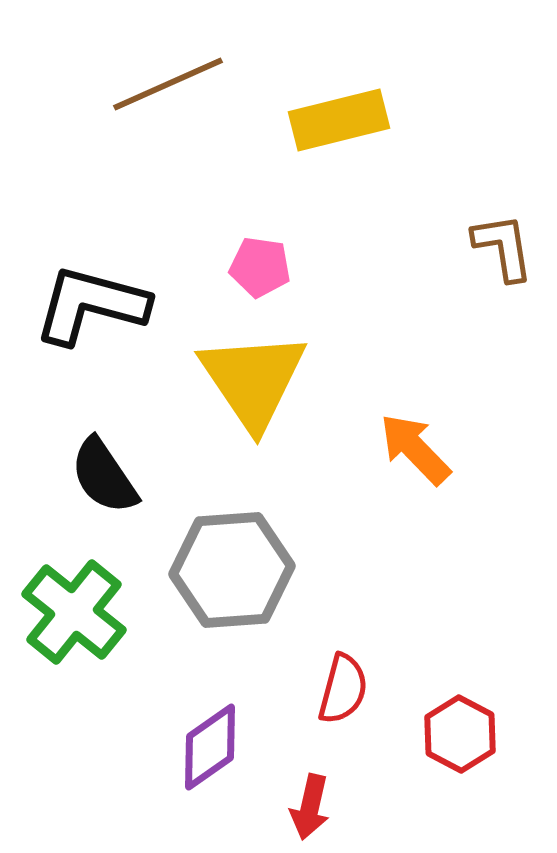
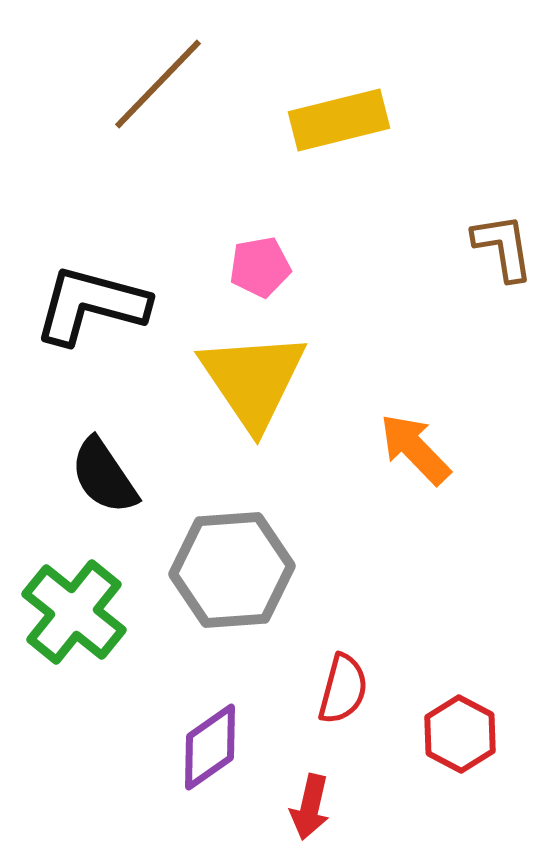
brown line: moved 10 px left; rotated 22 degrees counterclockwise
pink pentagon: rotated 18 degrees counterclockwise
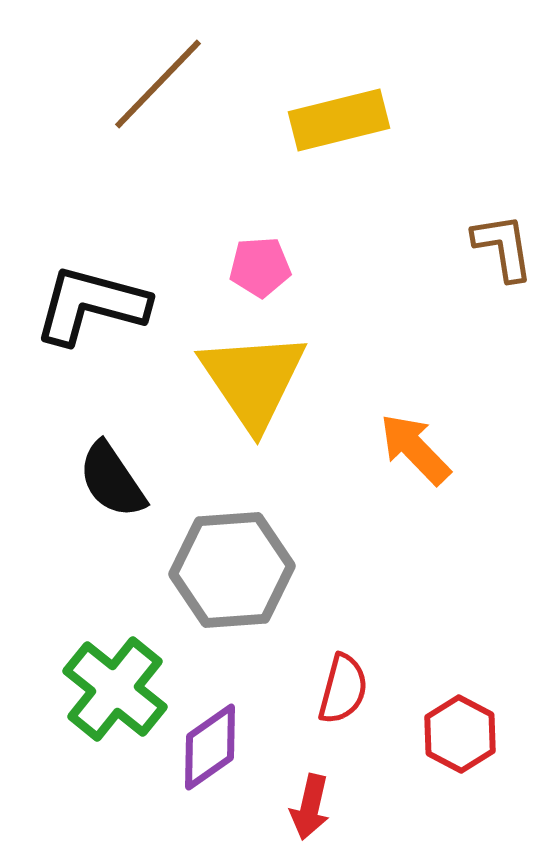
pink pentagon: rotated 6 degrees clockwise
black semicircle: moved 8 px right, 4 px down
green cross: moved 41 px right, 77 px down
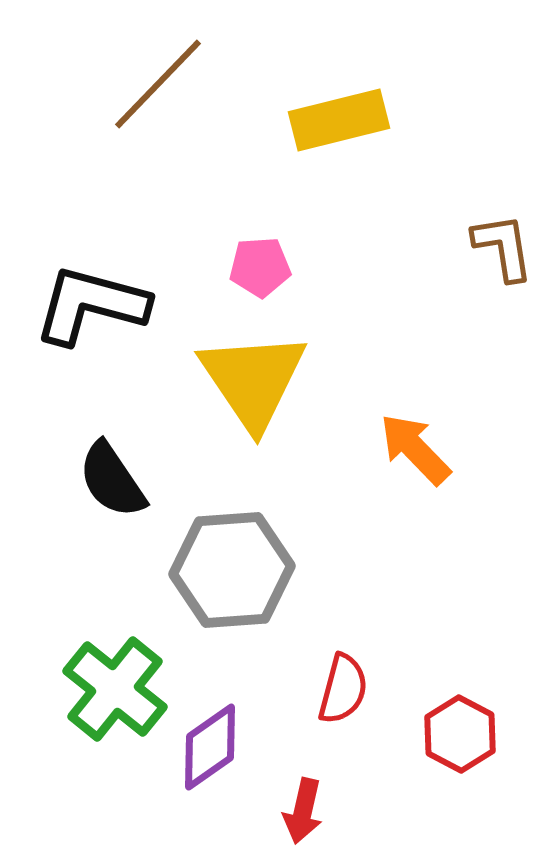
red arrow: moved 7 px left, 4 px down
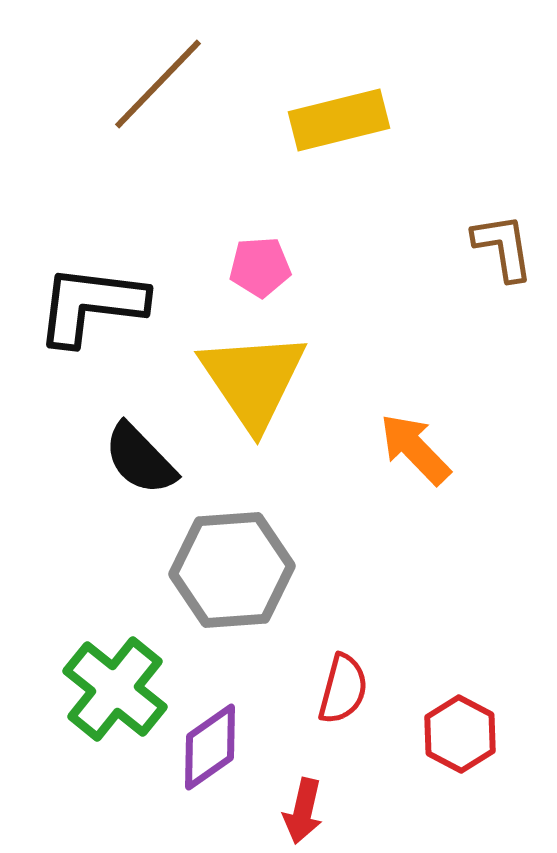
black L-shape: rotated 8 degrees counterclockwise
black semicircle: moved 28 px right, 21 px up; rotated 10 degrees counterclockwise
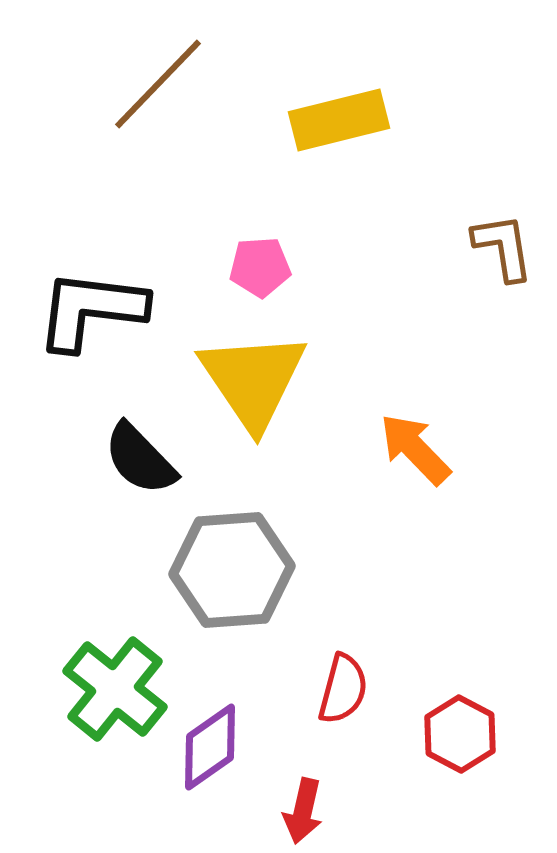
black L-shape: moved 5 px down
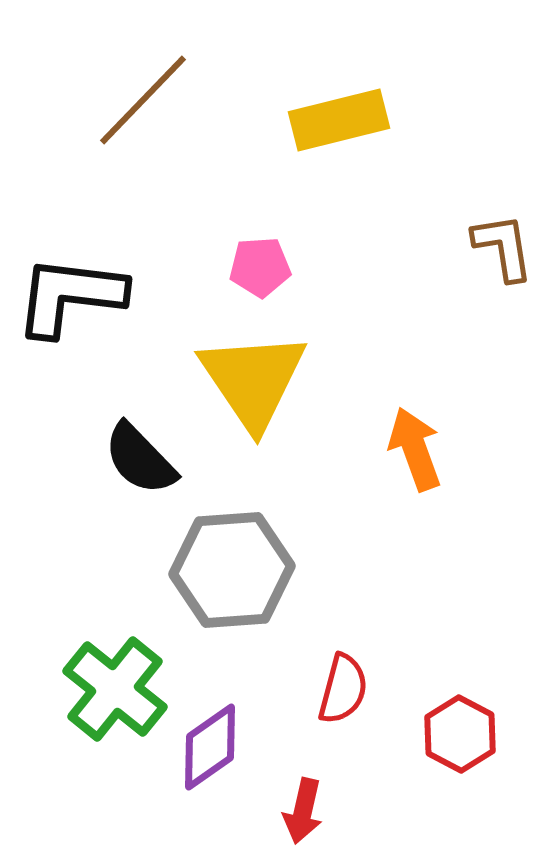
brown line: moved 15 px left, 16 px down
black L-shape: moved 21 px left, 14 px up
orange arrow: rotated 24 degrees clockwise
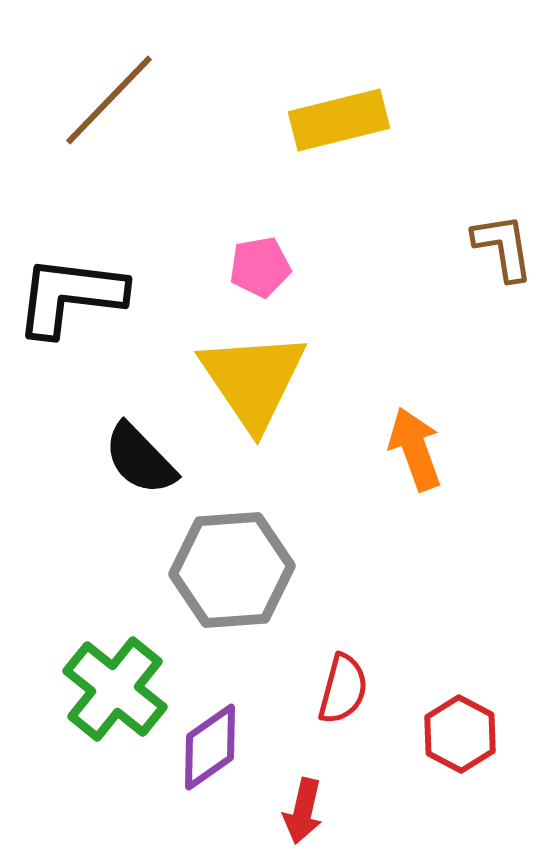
brown line: moved 34 px left
pink pentagon: rotated 6 degrees counterclockwise
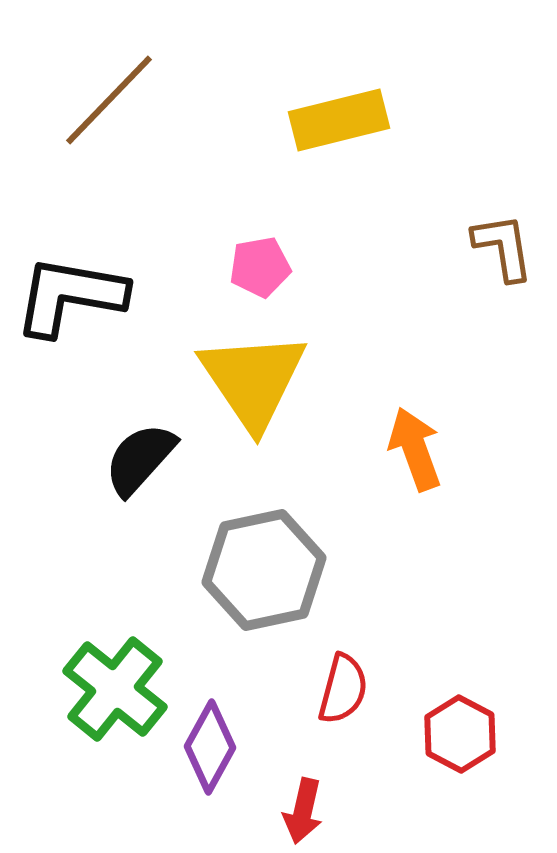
black L-shape: rotated 3 degrees clockwise
black semicircle: rotated 86 degrees clockwise
gray hexagon: moved 32 px right; rotated 8 degrees counterclockwise
purple diamond: rotated 26 degrees counterclockwise
